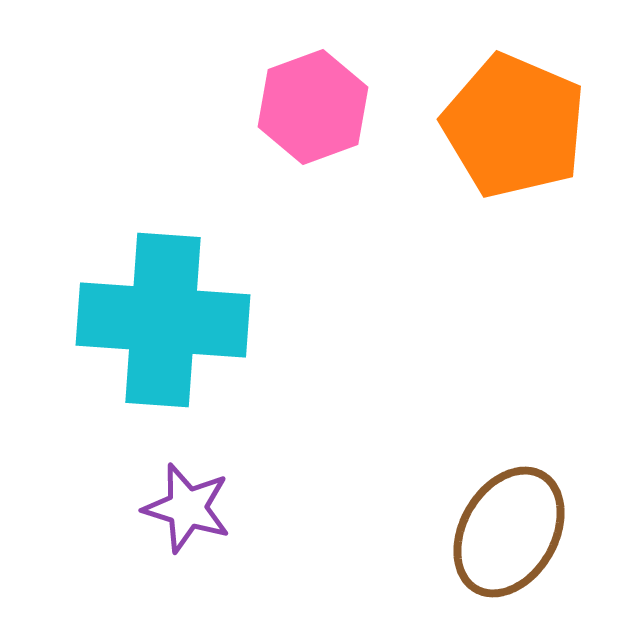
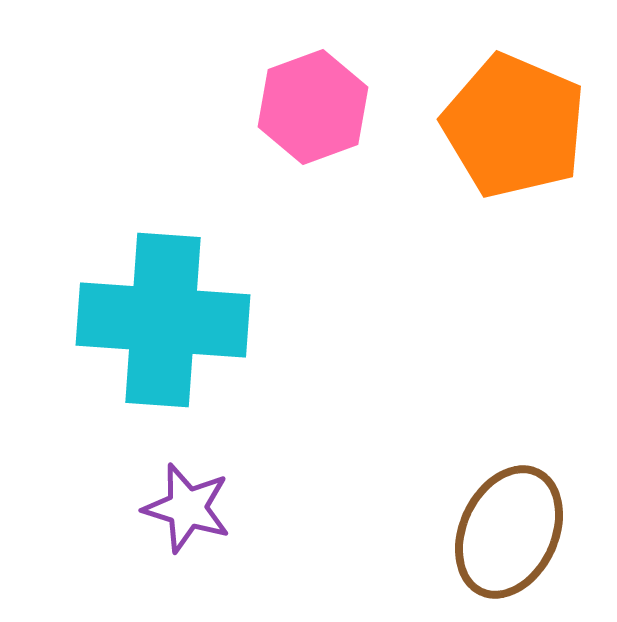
brown ellipse: rotated 5 degrees counterclockwise
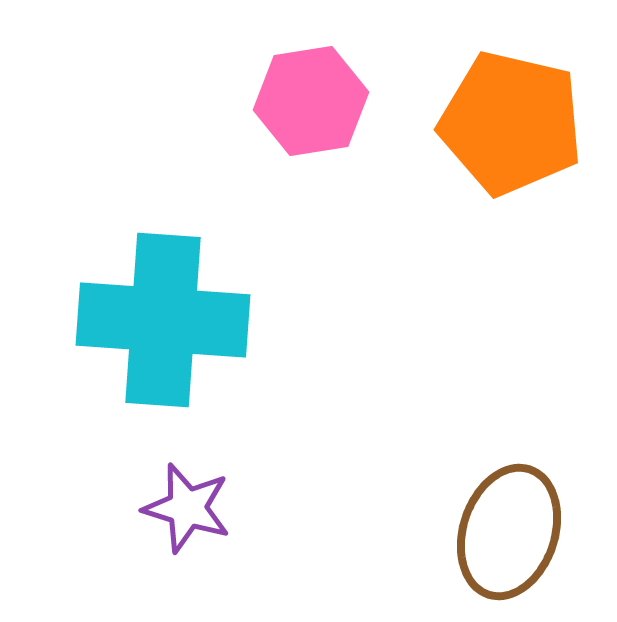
pink hexagon: moved 2 px left, 6 px up; rotated 11 degrees clockwise
orange pentagon: moved 3 px left, 3 px up; rotated 10 degrees counterclockwise
brown ellipse: rotated 7 degrees counterclockwise
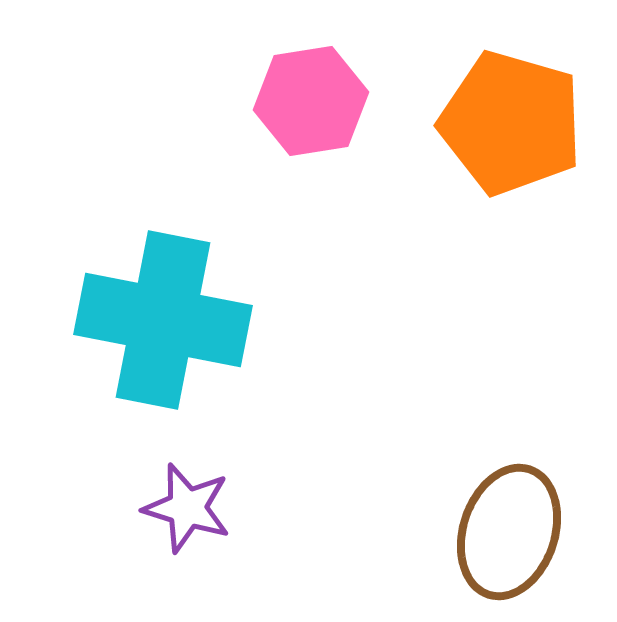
orange pentagon: rotated 3 degrees clockwise
cyan cross: rotated 7 degrees clockwise
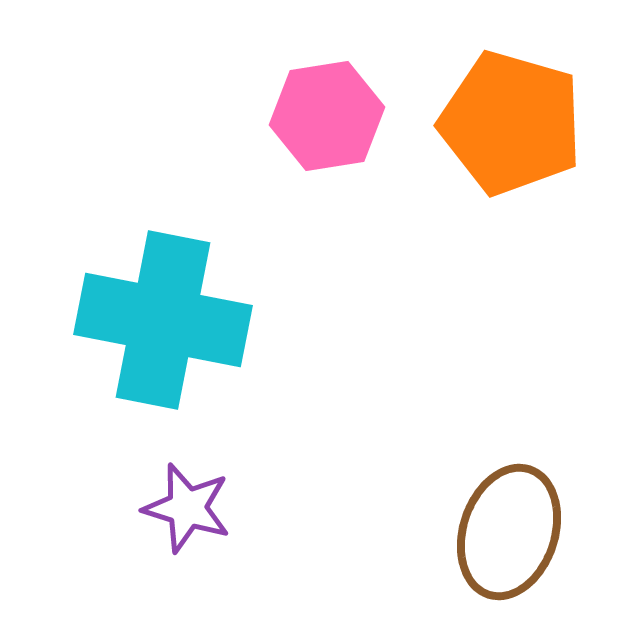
pink hexagon: moved 16 px right, 15 px down
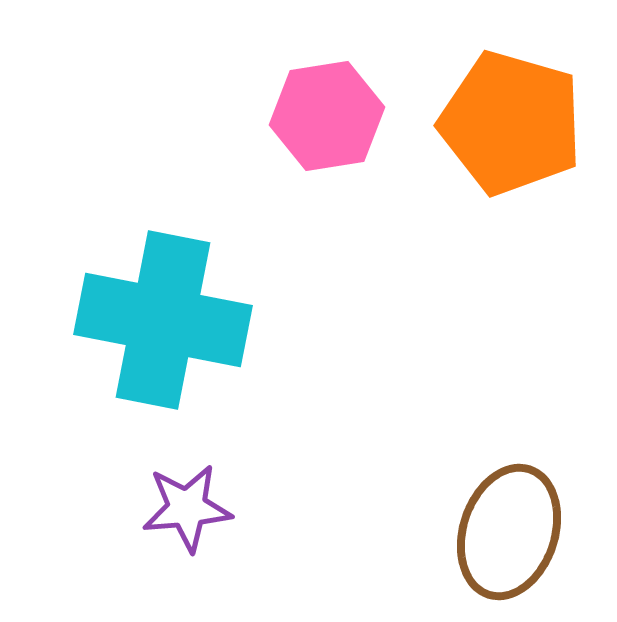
purple star: rotated 22 degrees counterclockwise
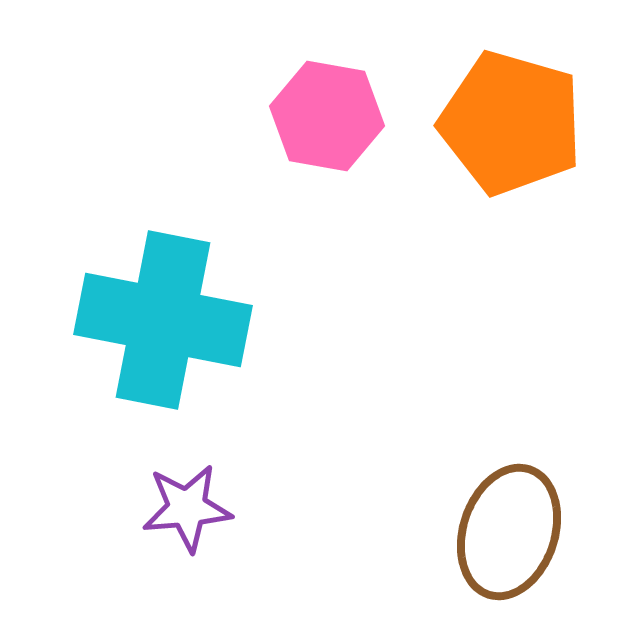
pink hexagon: rotated 19 degrees clockwise
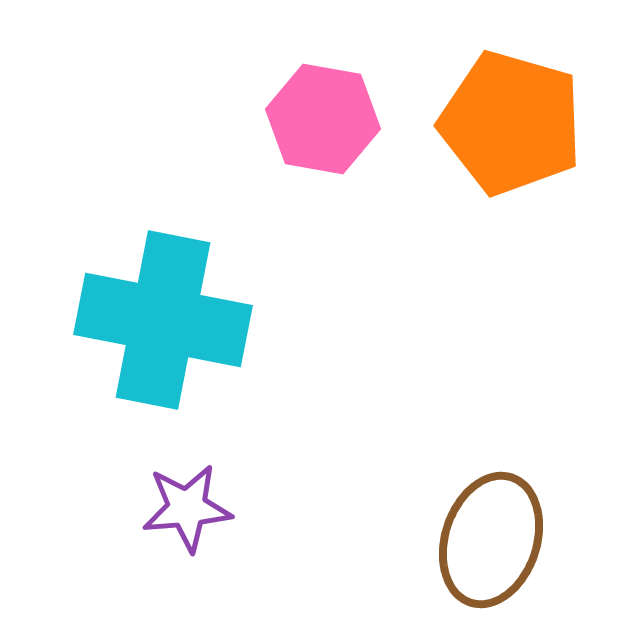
pink hexagon: moved 4 px left, 3 px down
brown ellipse: moved 18 px left, 8 px down
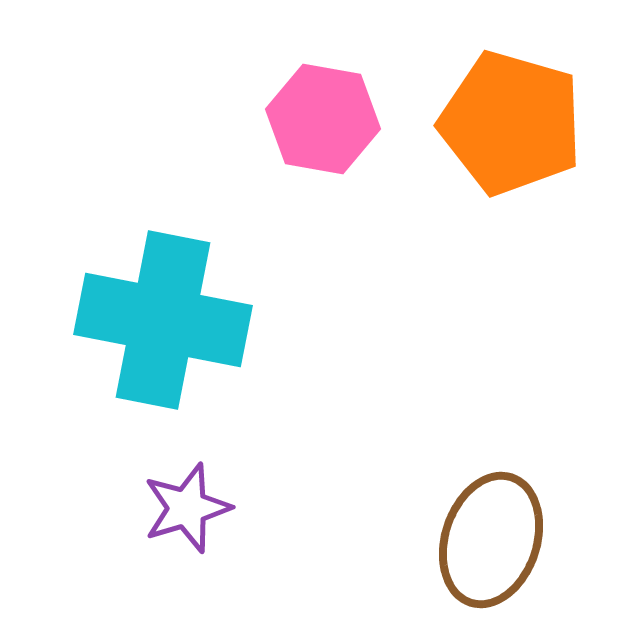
purple star: rotated 12 degrees counterclockwise
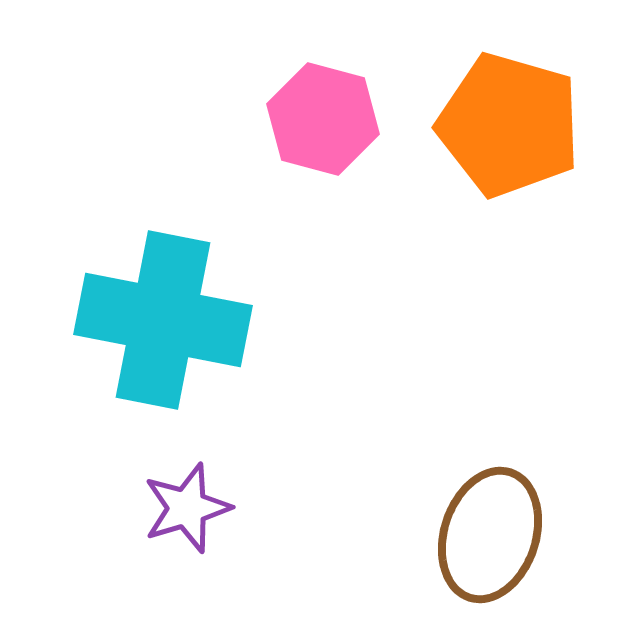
pink hexagon: rotated 5 degrees clockwise
orange pentagon: moved 2 px left, 2 px down
brown ellipse: moved 1 px left, 5 px up
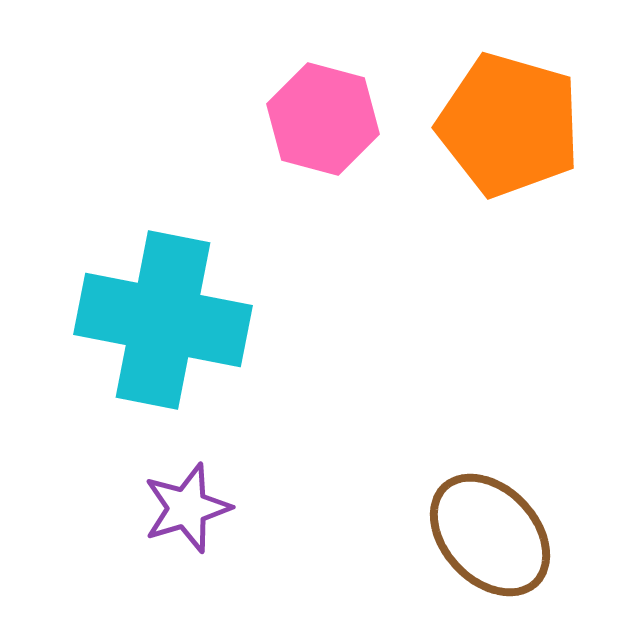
brown ellipse: rotated 61 degrees counterclockwise
